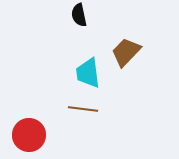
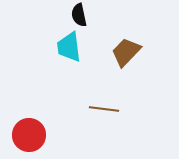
cyan trapezoid: moved 19 px left, 26 px up
brown line: moved 21 px right
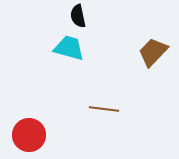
black semicircle: moved 1 px left, 1 px down
cyan trapezoid: moved 1 px down; rotated 112 degrees clockwise
brown trapezoid: moved 27 px right
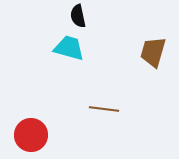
brown trapezoid: rotated 28 degrees counterclockwise
red circle: moved 2 px right
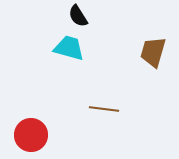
black semicircle: rotated 20 degrees counterclockwise
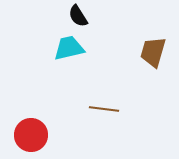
cyan trapezoid: rotated 28 degrees counterclockwise
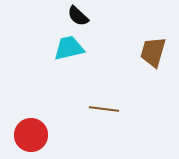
black semicircle: rotated 15 degrees counterclockwise
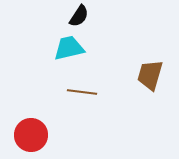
black semicircle: moved 1 px right; rotated 100 degrees counterclockwise
brown trapezoid: moved 3 px left, 23 px down
brown line: moved 22 px left, 17 px up
